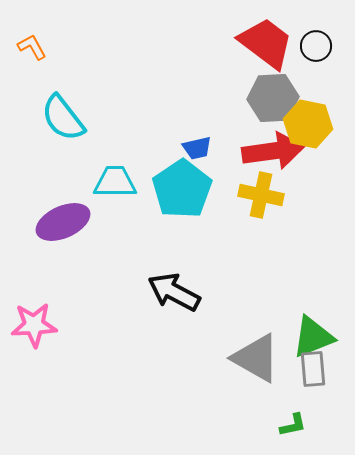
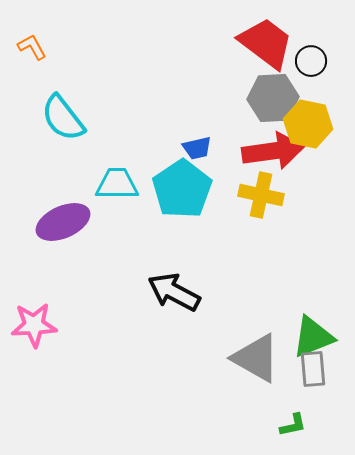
black circle: moved 5 px left, 15 px down
cyan trapezoid: moved 2 px right, 2 px down
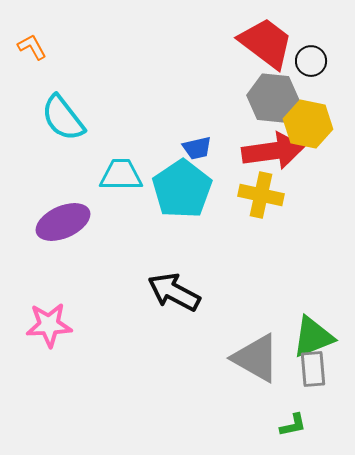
gray hexagon: rotated 9 degrees clockwise
cyan trapezoid: moved 4 px right, 9 px up
pink star: moved 15 px right
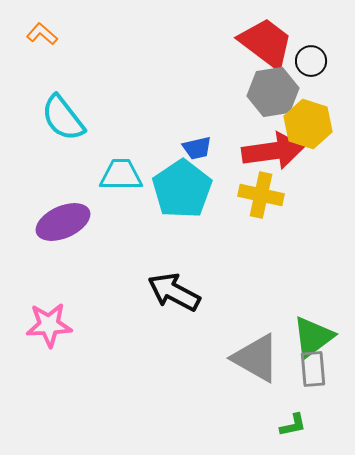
orange L-shape: moved 10 px right, 13 px up; rotated 20 degrees counterclockwise
gray hexagon: moved 6 px up; rotated 15 degrees counterclockwise
yellow hexagon: rotated 6 degrees clockwise
green triangle: rotated 15 degrees counterclockwise
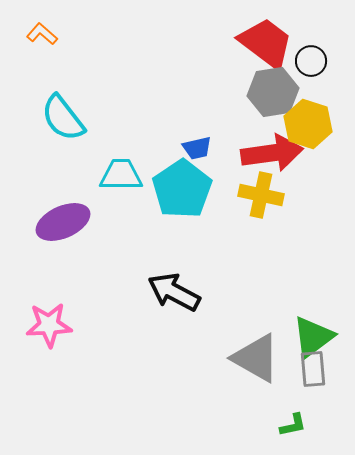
red arrow: moved 1 px left, 2 px down
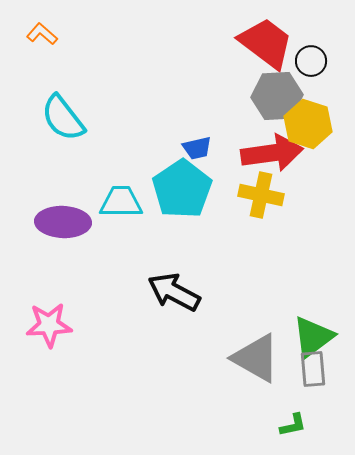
gray hexagon: moved 4 px right, 4 px down; rotated 6 degrees clockwise
cyan trapezoid: moved 27 px down
purple ellipse: rotated 26 degrees clockwise
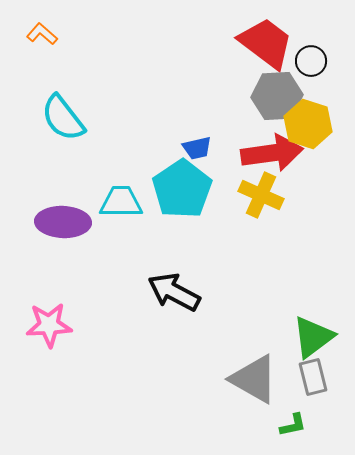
yellow cross: rotated 12 degrees clockwise
gray triangle: moved 2 px left, 21 px down
gray rectangle: moved 8 px down; rotated 9 degrees counterclockwise
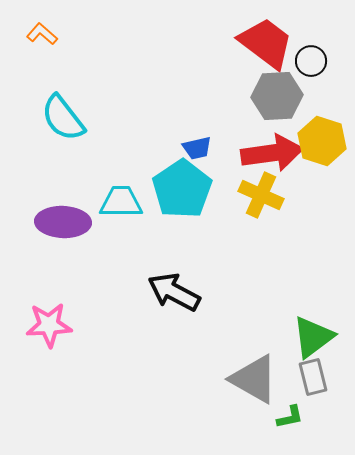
yellow hexagon: moved 14 px right, 17 px down
green L-shape: moved 3 px left, 8 px up
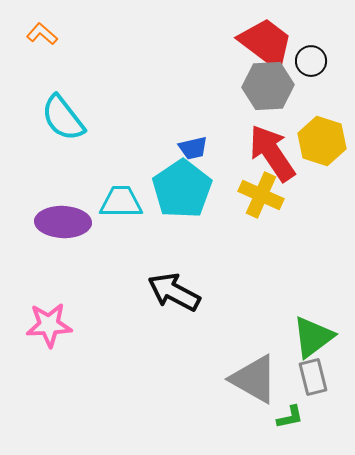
gray hexagon: moved 9 px left, 10 px up
blue trapezoid: moved 4 px left
red arrow: rotated 116 degrees counterclockwise
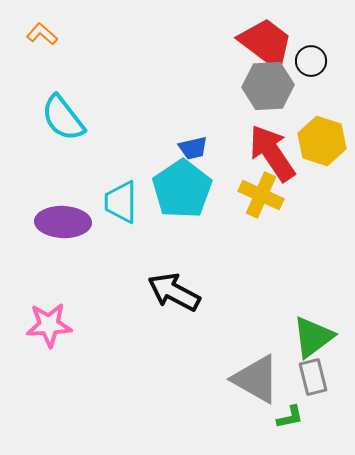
cyan trapezoid: rotated 90 degrees counterclockwise
gray triangle: moved 2 px right
